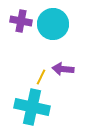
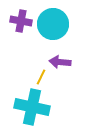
purple arrow: moved 3 px left, 7 px up
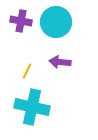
cyan circle: moved 3 px right, 2 px up
yellow line: moved 14 px left, 6 px up
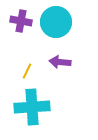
cyan cross: rotated 16 degrees counterclockwise
